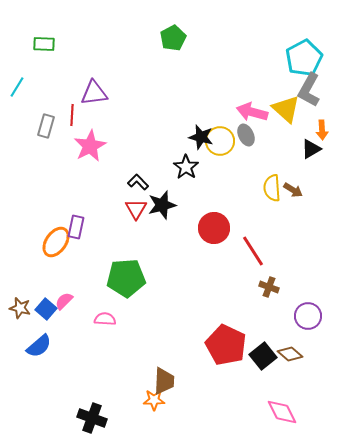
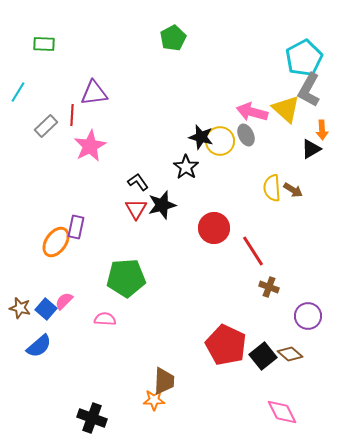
cyan line at (17, 87): moved 1 px right, 5 px down
gray rectangle at (46, 126): rotated 30 degrees clockwise
black L-shape at (138, 182): rotated 10 degrees clockwise
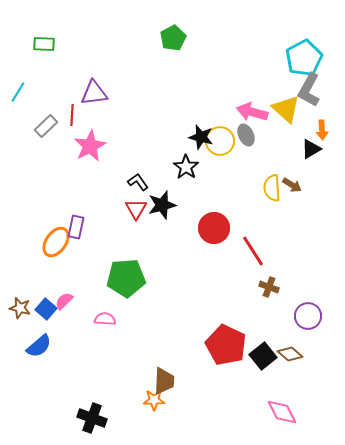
brown arrow at (293, 190): moved 1 px left, 5 px up
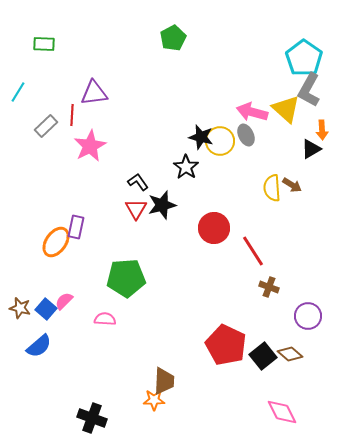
cyan pentagon at (304, 58): rotated 9 degrees counterclockwise
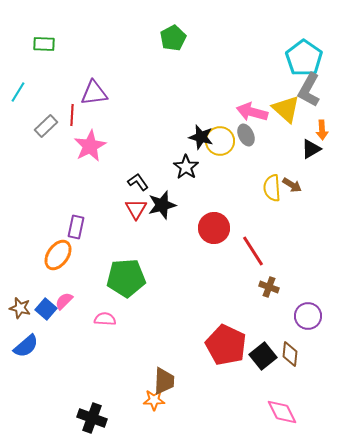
orange ellipse at (56, 242): moved 2 px right, 13 px down
blue semicircle at (39, 346): moved 13 px left
brown diamond at (290, 354): rotated 55 degrees clockwise
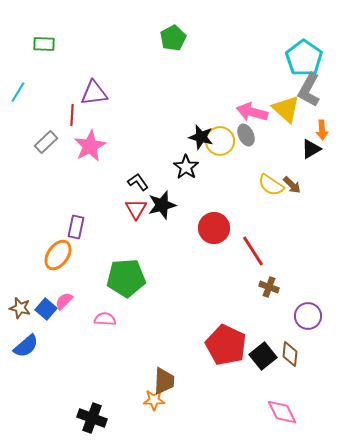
gray rectangle at (46, 126): moved 16 px down
brown arrow at (292, 185): rotated 12 degrees clockwise
yellow semicircle at (272, 188): moved 1 px left, 3 px up; rotated 52 degrees counterclockwise
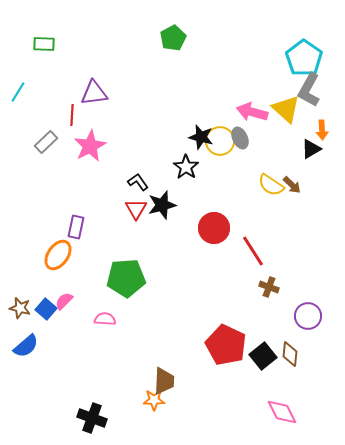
gray ellipse at (246, 135): moved 6 px left, 3 px down
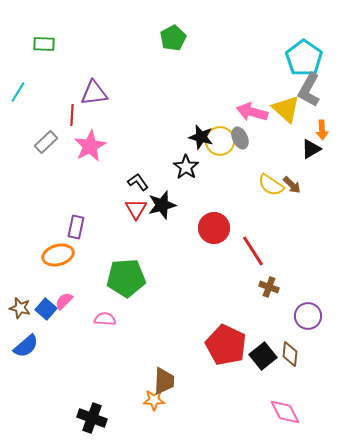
orange ellipse at (58, 255): rotated 40 degrees clockwise
pink diamond at (282, 412): moved 3 px right
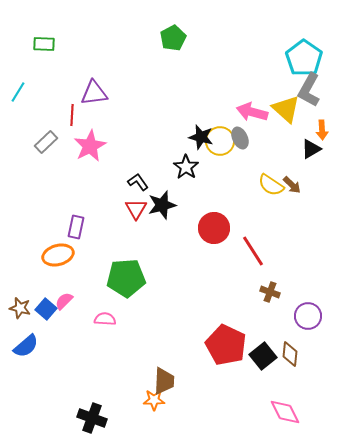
brown cross at (269, 287): moved 1 px right, 5 px down
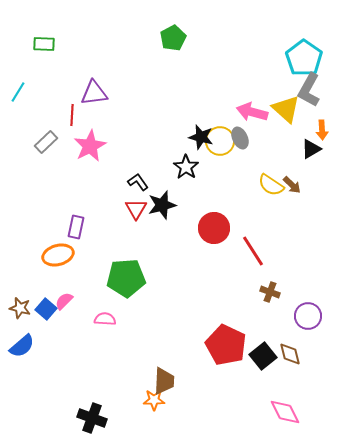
blue semicircle at (26, 346): moved 4 px left
brown diamond at (290, 354): rotated 20 degrees counterclockwise
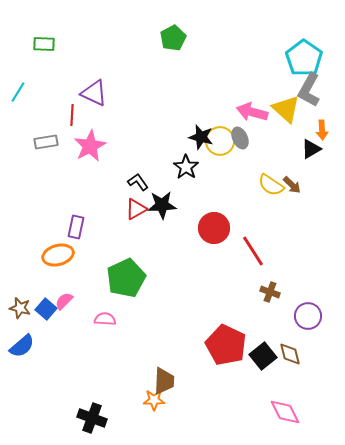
purple triangle at (94, 93): rotated 32 degrees clockwise
gray rectangle at (46, 142): rotated 35 degrees clockwise
black star at (162, 205): rotated 12 degrees clockwise
red triangle at (136, 209): rotated 30 degrees clockwise
green pentagon at (126, 278): rotated 21 degrees counterclockwise
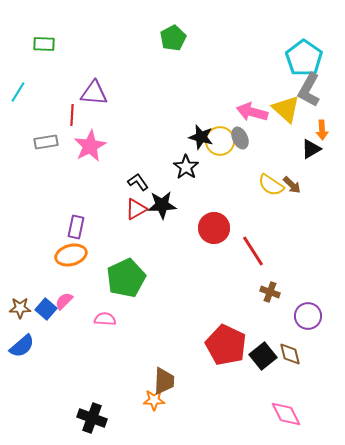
purple triangle at (94, 93): rotated 20 degrees counterclockwise
orange ellipse at (58, 255): moved 13 px right
brown star at (20, 308): rotated 15 degrees counterclockwise
pink diamond at (285, 412): moved 1 px right, 2 px down
